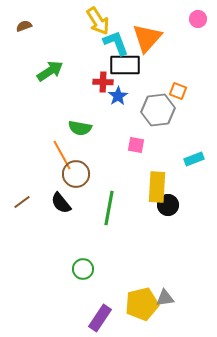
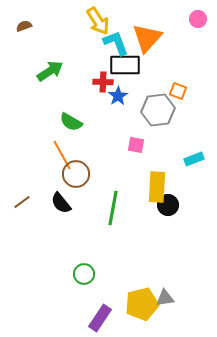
green semicircle: moved 9 px left, 6 px up; rotated 20 degrees clockwise
green line: moved 4 px right
green circle: moved 1 px right, 5 px down
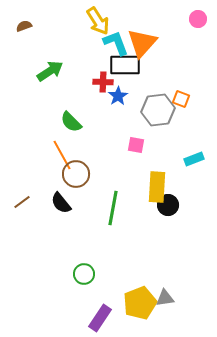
orange triangle: moved 5 px left, 5 px down
orange square: moved 3 px right, 8 px down
green semicircle: rotated 15 degrees clockwise
yellow pentagon: moved 2 px left, 1 px up; rotated 8 degrees counterclockwise
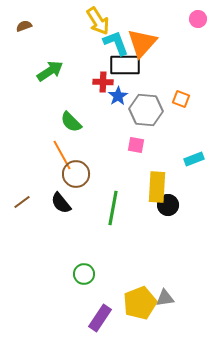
gray hexagon: moved 12 px left; rotated 12 degrees clockwise
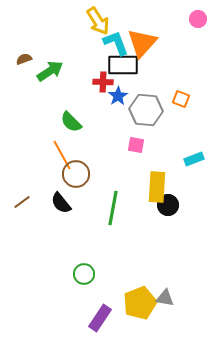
brown semicircle: moved 33 px down
black rectangle: moved 2 px left
gray triangle: rotated 18 degrees clockwise
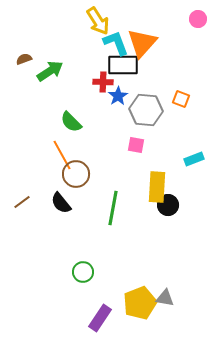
green circle: moved 1 px left, 2 px up
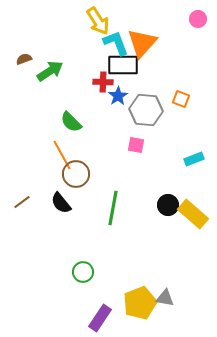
yellow rectangle: moved 36 px right, 27 px down; rotated 52 degrees counterclockwise
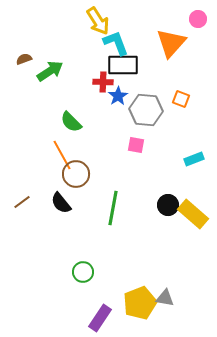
orange triangle: moved 29 px right
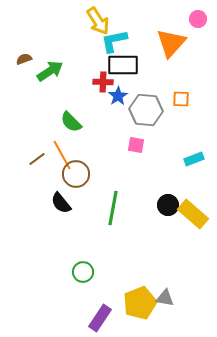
cyan L-shape: moved 2 px left, 2 px up; rotated 80 degrees counterclockwise
orange square: rotated 18 degrees counterclockwise
brown line: moved 15 px right, 43 px up
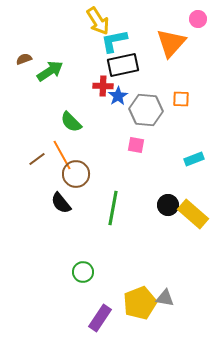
black rectangle: rotated 12 degrees counterclockwise
red cross: moved 4 px down
